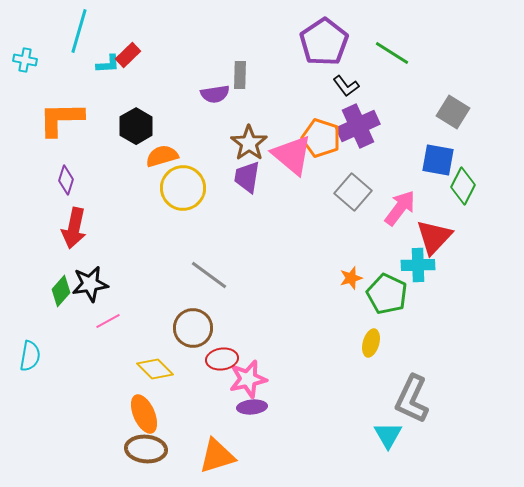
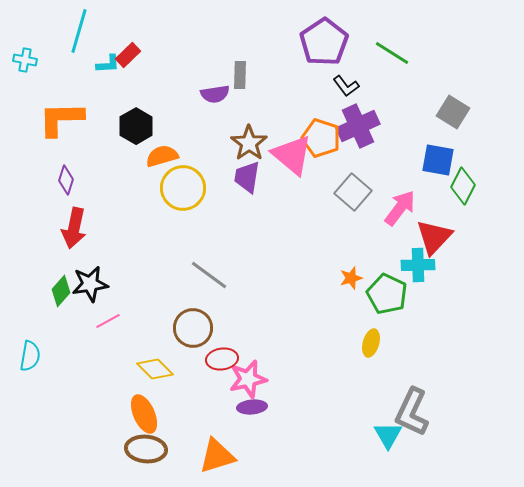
gray L-shape at (412, 399): moved 13 px down
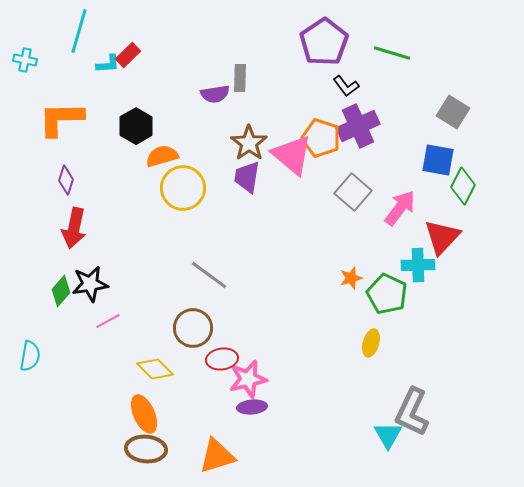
green line at (392, 53): rotated 15 degrees counterclockwise
gray rectangle at (240, 75): moved 3 px down
red triangle at (434, 237): moved 8 px right
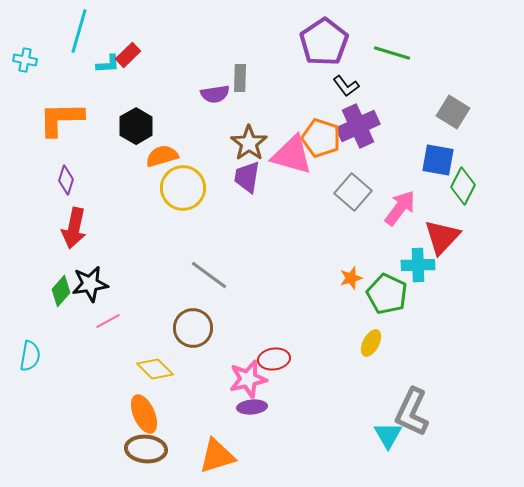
pink triangle at (292, 155): rotated 24 degrees counterclockwise
yellow ellipse at (371, 343): rotated 12 degrees clockwise
red ellipse at (222, 359): moved 52 px right
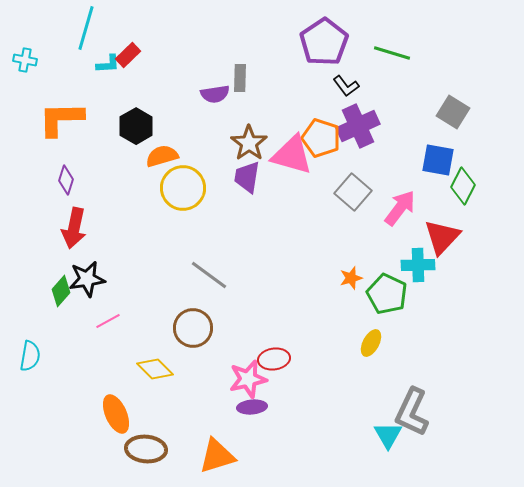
cyan line at (79, 31): moved 7 px right, 3 px up
black star at (90, 284): moved 3 px left, 5 px up
orange ellipse at (144, 414): moved 28 px left
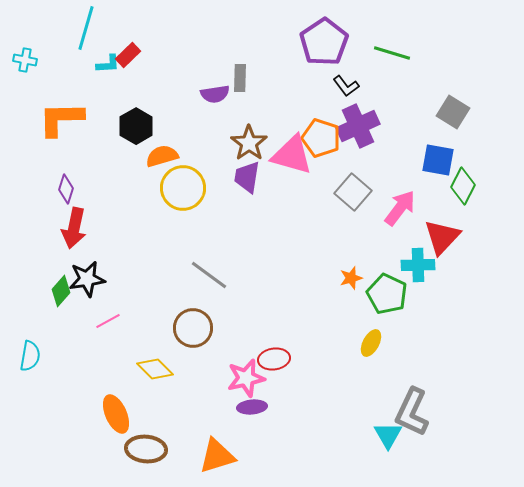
purple diamond at (66, 180): moved 9 px down
pink star at (248, 379): moved 2 px left, 1 px up
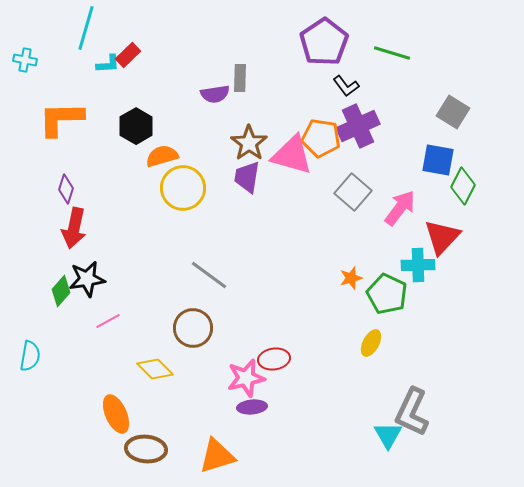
orange pentagon at (321, 138): rotated 9 degrees counterclockwise
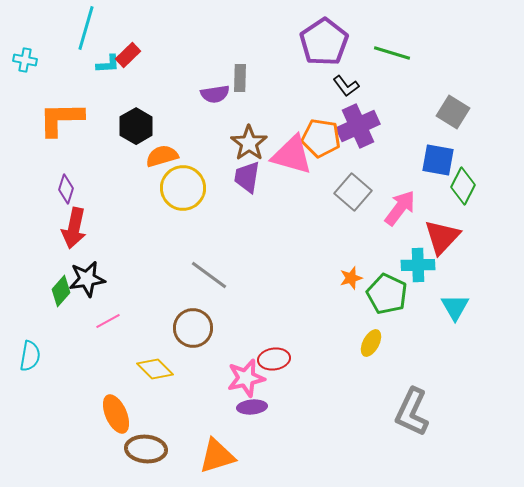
cyan triangle at (388, 435): moved 67 px right, 128 px up
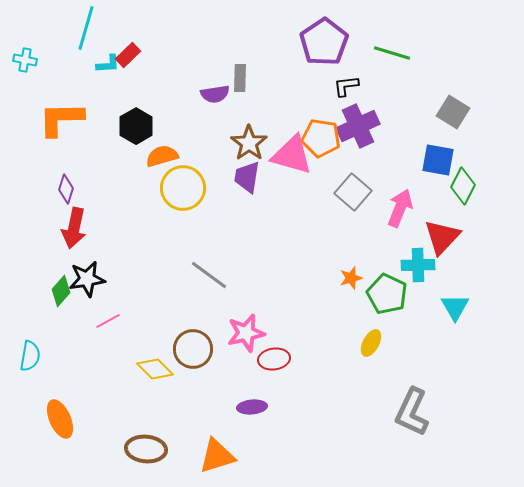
black L-shape at (346, 86): rotated 120 degrees clockwise
pink arrow at (400, 208): rotated 15 degrees counterclockwise
brown circle at (193, 328): moved 21 px down
pink star at (246, 378): moved 45 px up
orange ellipse at (116, 414): moved 56 px left, 5 px down
